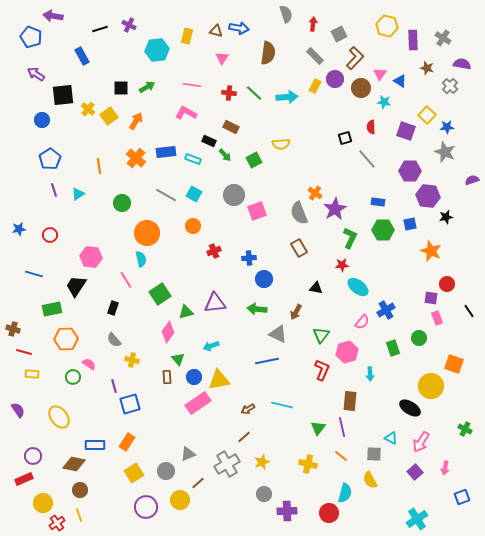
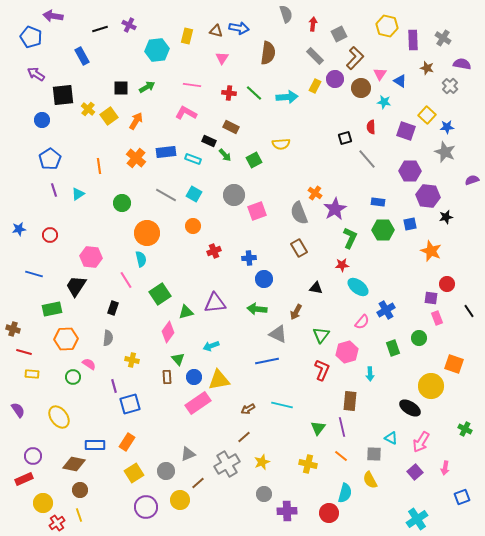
gray semicircle at (114, 340): moved 6 px left, 2 px up; rotated 133 degrees counterclockwise
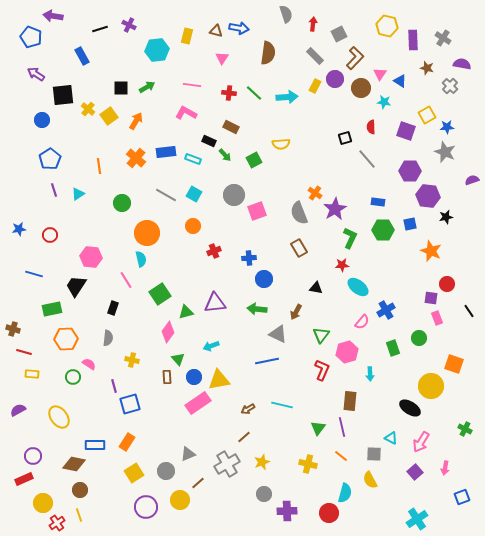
yellow square at (427, 115): rotated 18 degrees clockwise
purple semicircle at (18, 410): rotated 84 degrees counterclockwise
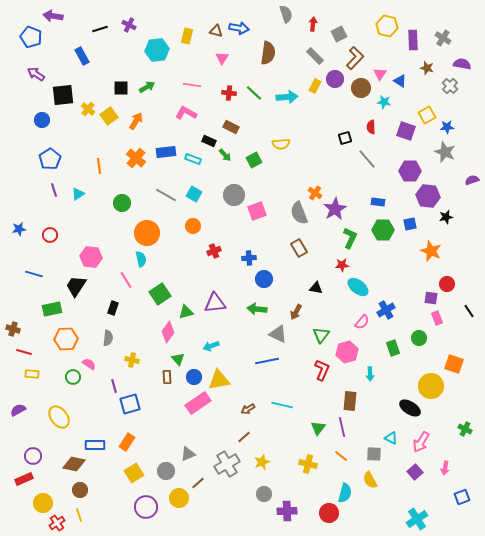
yellow circle at (180, 500): moved 1 px left, 2 px up
